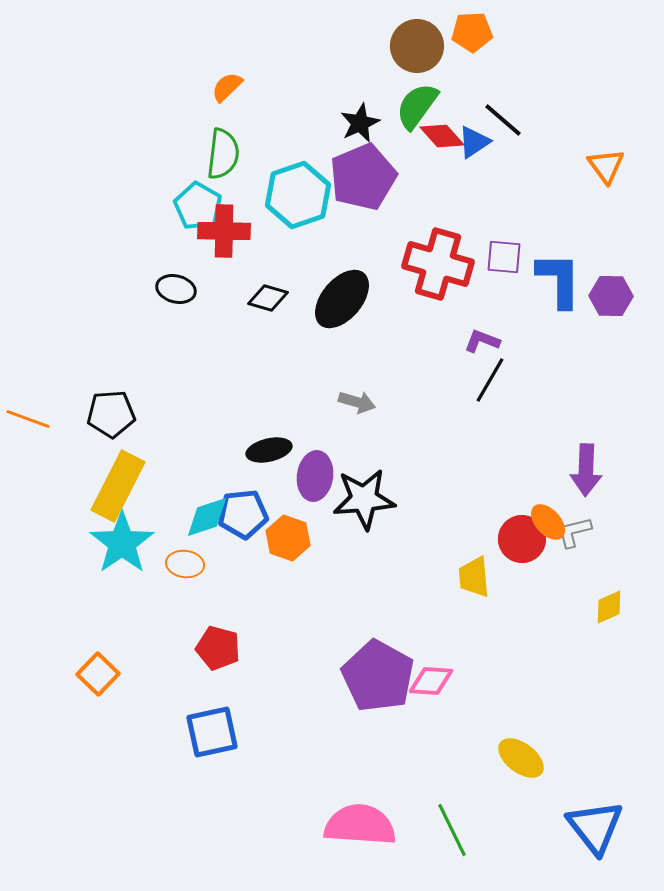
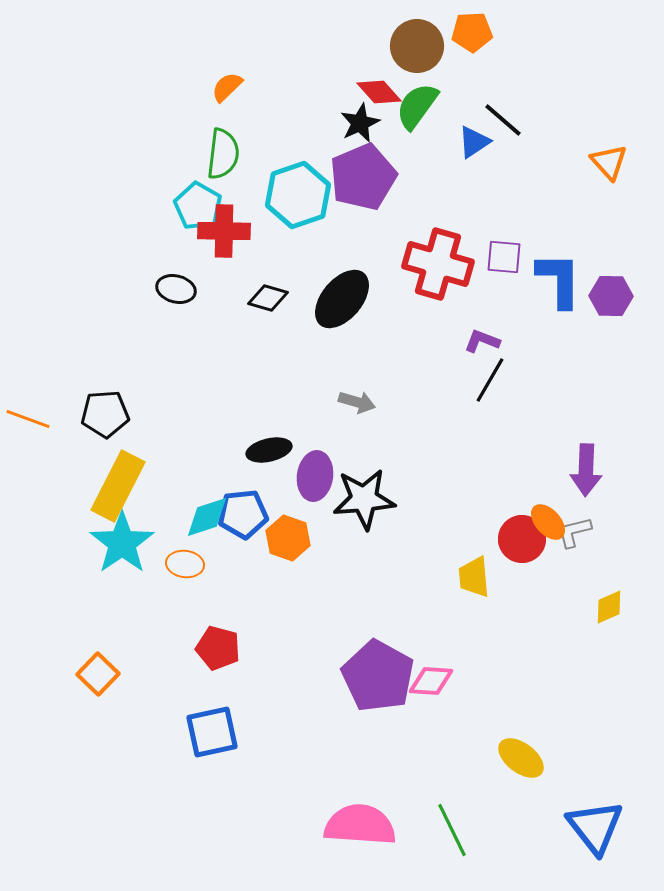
red diamond at (442, 136): moved 63 px left, 44 px up
orange triangle at (606, 166): moved 3 px right, 4 px up; rotated 6 degrees counterclockwise
black pentagon at (111, 414): moved 6 px left
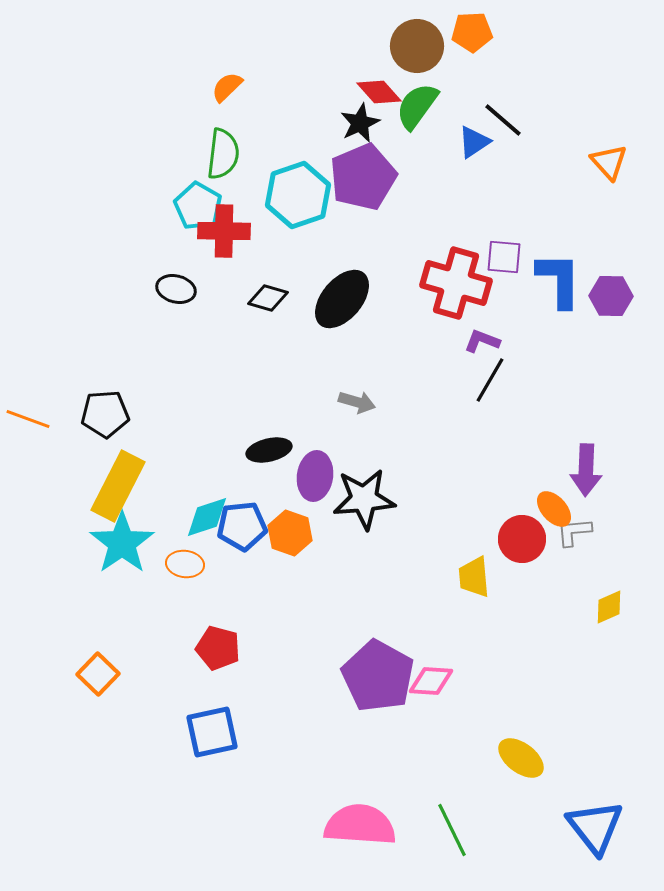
red cross at (438, 264): moved 18 px right, 19 px down
blue pentagon at (243, 514): moved 1 px left, 12 px down
orange ellipse at (548, 522): moved 6 px right, 13 px up
gray L-shape at (574, 532): rotated 9 degrees clockwise
orange hexagon at (288, 538): moved 2 px right, 5 px up
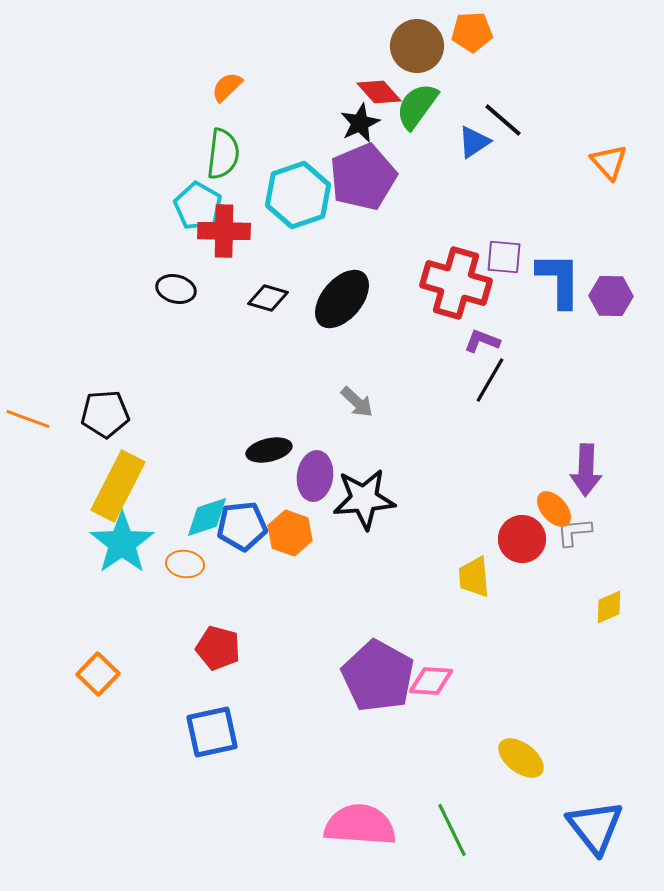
gray arrow at (357, 402): rotated 27 degrees clockwise
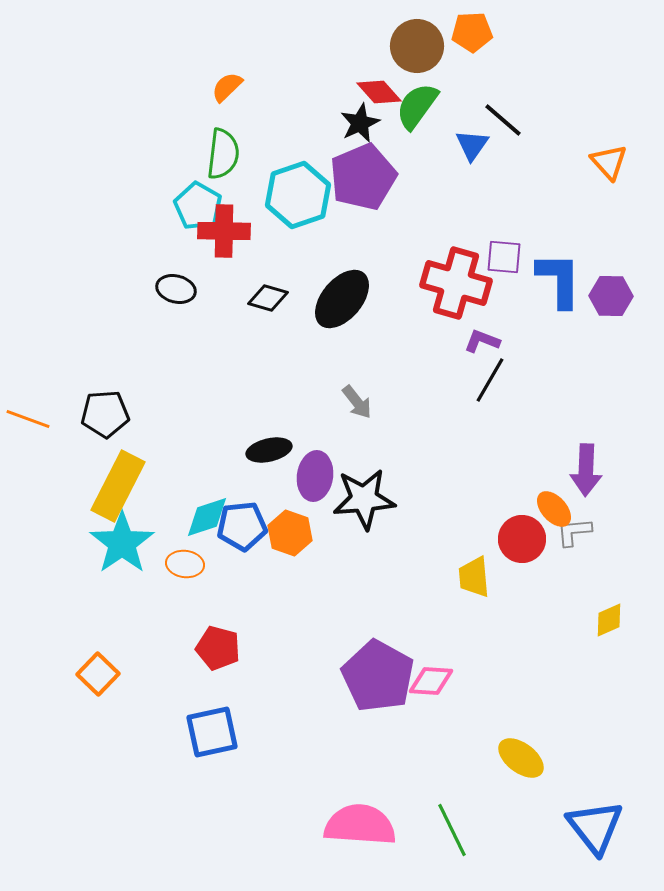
blue triangle at (474, 142): moved 2 px left, 3 px down; rotated 21 degrees counterclockwise
gray arrow at (357, 402): rotated 9 degrees clockwise
yellow diamond at (609, 607): moved 13 px down
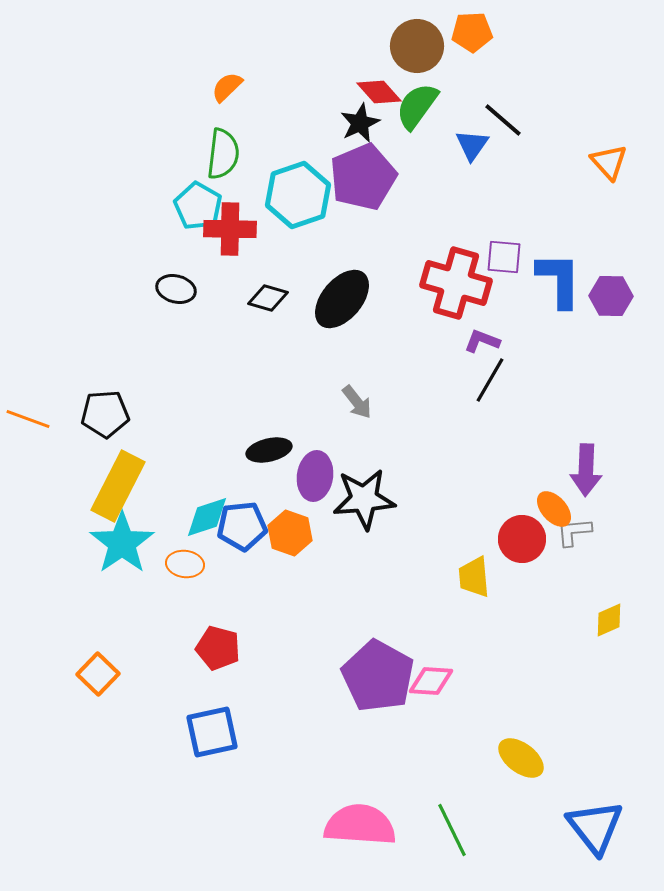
red cross at (224, 231): moved 6 px right, 2 px up
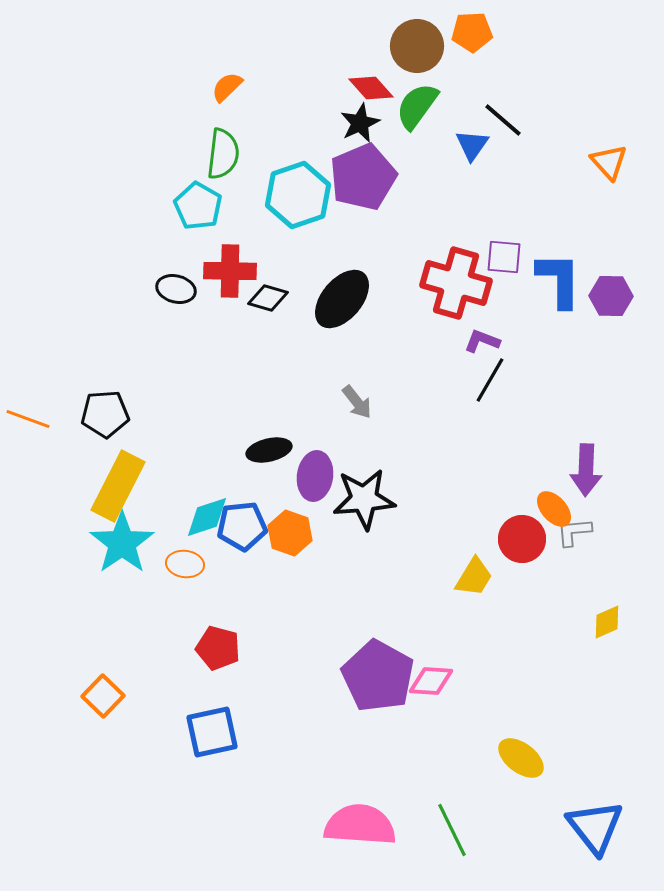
red diamond at (379, 92): moved 8 px left, 4 px up
red cross at (230, 229): moved 42 px down
yellow trapezoid at (474, 577): rotated 144 degrees counterclockwise
yellow diamond at (609, 620): moved 2 px left, 2 px down
orange square at (98, 674): moved 5 px right, 22 px down
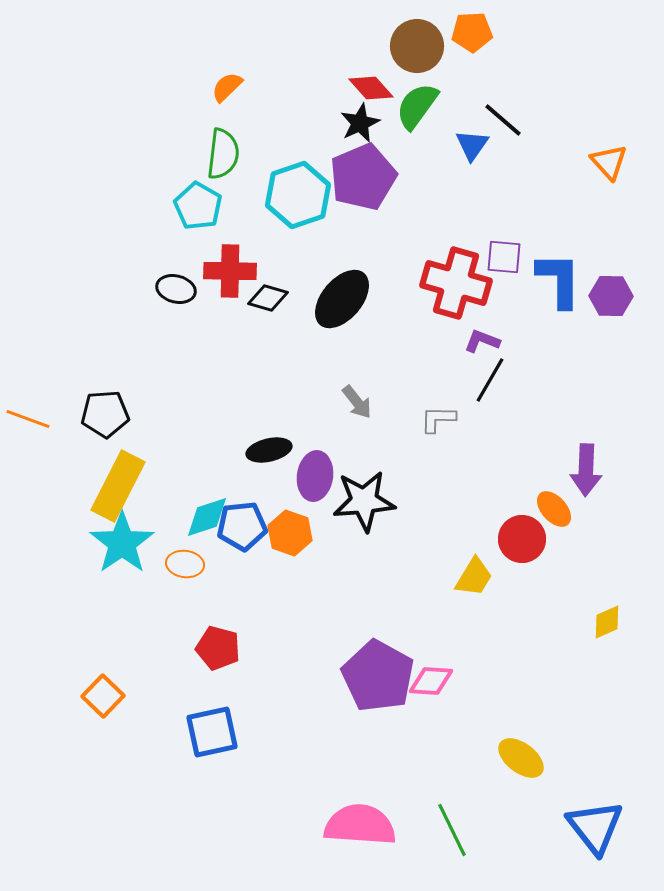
black star at (364, 499): moved 2 px down
gray L-shape at (574, 532): moved 136 px left, 113 px up; rotated 6 degrees clockwise
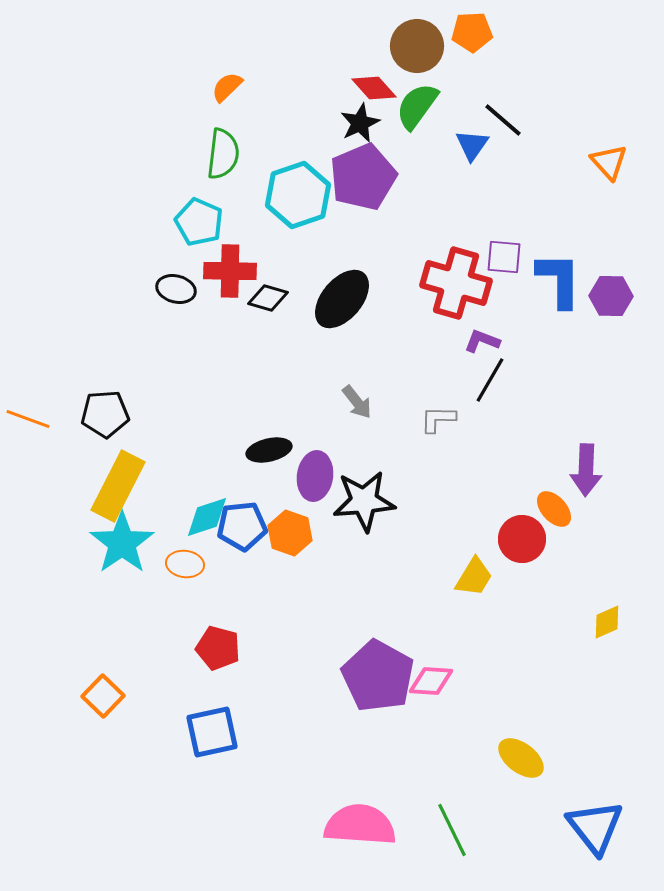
red diamond at (371, 88): moved 3 px right
cyan pentagon at (198, 206): moved 1 px right, 16 px down; rotated 6 degrees counterclockwise
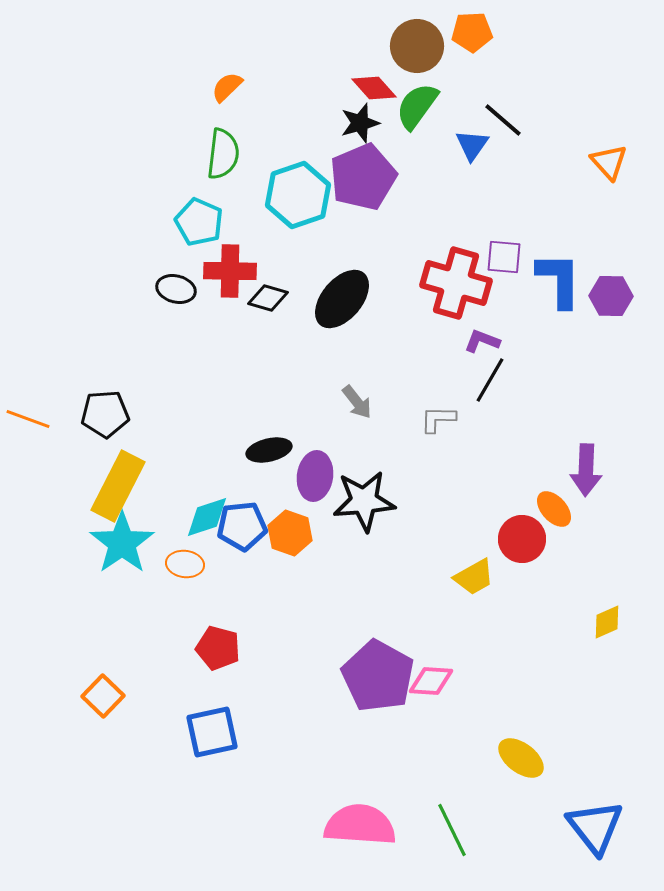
black star at (360, 123): rotated 9 degrees clockwise
yellow trapezoid at (474, 577): rotated 30 degrees clockwise
